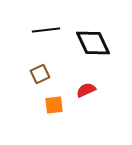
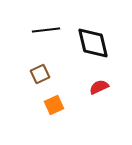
black diamond: rotated 12 degrees clockwise
red semicircle: moved 13 px right, 3 px up
orange square: rotated 18 degrees counterclockwise
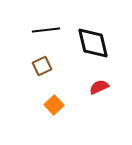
brown square: moved 2 px right, 8 px up
orange square: rotated 18 degrees counterclockwise
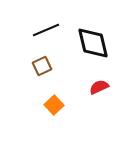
black line: rotated 16 degrees counterclockwise
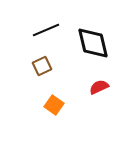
orange square: rotated 12 degrees counterclockwise
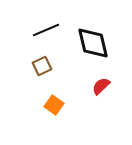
red semicircle: moved 2 px right, 1 px up; rotated 18 degrees counterclockwise
